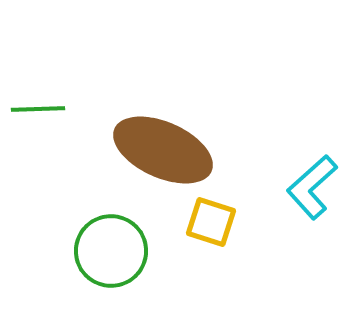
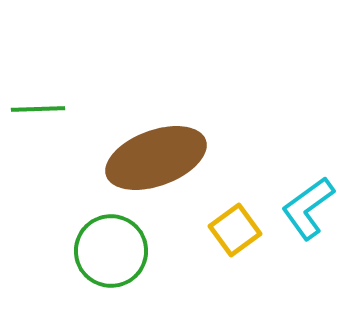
brown ellipse: moved 7 px left, 8 px down; rotated 44 degrees counterclockwise
cyan L-shape: moved 4 px left, 21 px down; rotated 6 degrees clockwise
yellow square: moved 24 px right, 8 px down; rotated 36 degrees clockwise
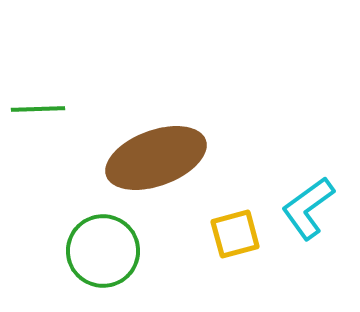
yellow square: moved 4 px down; rotated 21 degrees clockwise
green circle: moved 8 px left
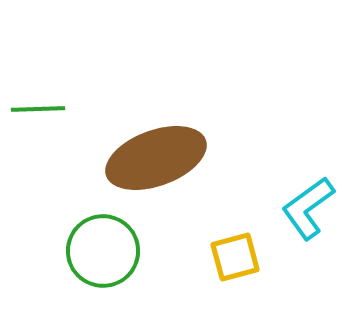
yellow square: moved 23 px down
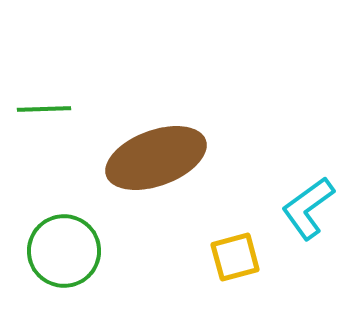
green line: moved 6 px right
green circle: moved 39 px left
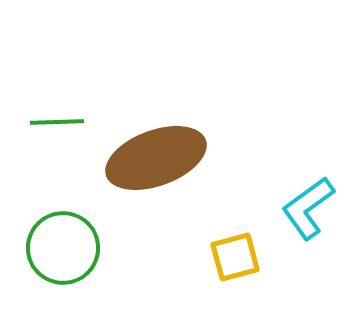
green line: moved 13 px right, 13 px down
green circle: moved 1 px left, 3 px up
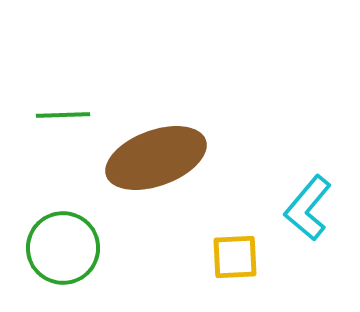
green line: moved 6 px right, 7 px up
cyan L-shape: rotated 14 degrees counterclockwise
yellow square: rotated 12 degrees clockwise
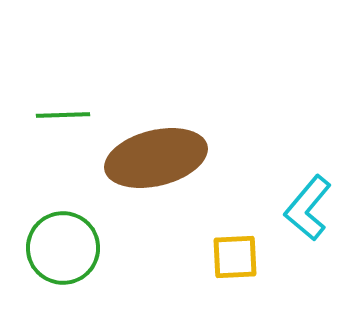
brown ellipse: rotated 6 degrees clockwise
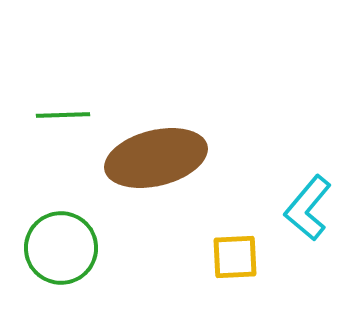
green circle: moved 2 px left
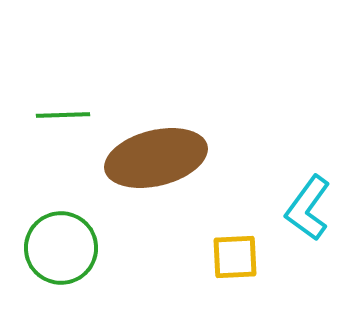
cyan L-shape: rotated 4 degrees counterclockwise
